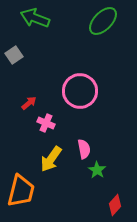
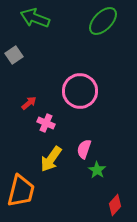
pink semicircle: rotated 150 degrees counterclockwise
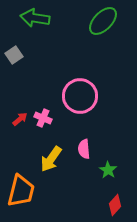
green arrow: rotated 12 degrees counterclockwise
pink circle: moved 5 px down
red arrow: moved 9 px left, 16 px down
pink cross: moved 3 px left, 5 px up
pink semicircle: rotated 24 degrees counterclockwise
green star: moved 11 px right
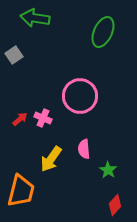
green ellipse: moved 11 px down; rotated 20 degrees counterclockwise
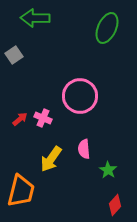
green arrow: rotated 8 degrees counterclockwise
green ellipse: moved 4 px right, 4 px up
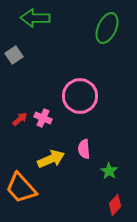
yellow arrow: rotated 148 degrees counterclockwise
green star: moved 1 px right, 1 px down
orange trapezoid: moved 3 px up; rotated 124 degrees clockwise
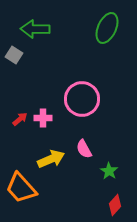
green arrow: moved 11 px down
gray square: rotated 24 degrees counterclockwise
pink circle: moved 2 px right, 3 px down
pink cross: rotated 24 degrees counterclockwise
pink semicircle: rotated 24 degrees counterclockwise
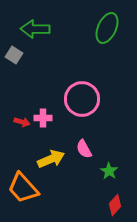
red arrow: moved 2 px right, 3 px down; rotated 56 degrees clockwise
orange trapezoid: moved 2 px right
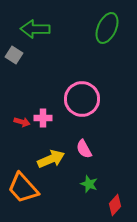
green star: moved 20 px left, 13 px down; rotated 12 degrees counterclockwise
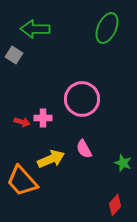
green star: moved 34 px right, 21 px up
orange trapezoid: moved 1 px left, 7 px up
